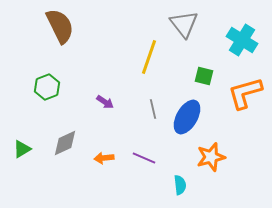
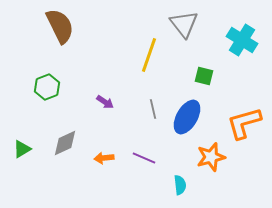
yellow line: moved 2 px up
orange L-shape: moved 1 px left, 30 px down
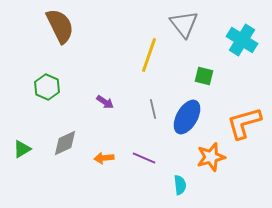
green hexagon: rotated 15 degrees counterclockwise
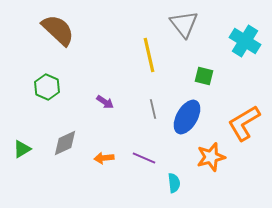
brown semicircle: moved 2 px left, 4 px down; rotated 21 degrees counterclockwise
cyan cross: moved 3 px right, 1 px down
yellow line: rotated 32 degrees counterclockwise
orange L-shape: rotated 15 degrees counterclockwise
cyan semicircle: moved 6 px left, 2 px up
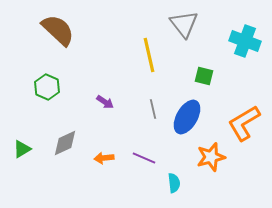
cyan cross: rotated 12 degrees counterclockwise
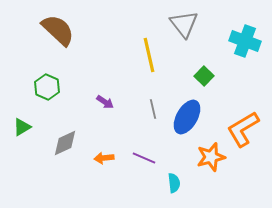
green square: rotated 30 degrees clockwise
orange L-shape: moved 1 px left, 6 px down
green triangle: moved 22 px up
